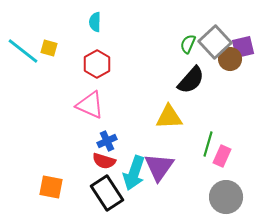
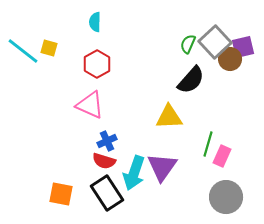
purple triangle: moved 3 px right
orange square: moved 10 px right, 7 px down
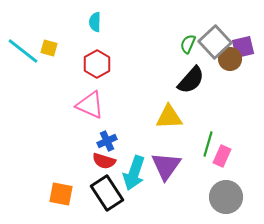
purple triangle: moved 4 px right, 1 px up
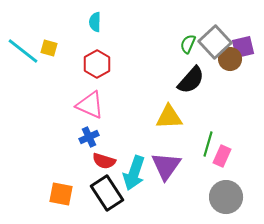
blue cross: moved 18 px left, 4 px up
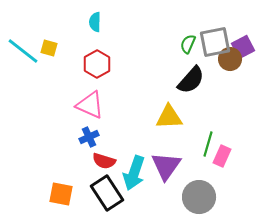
gray square: rotated 32 degrees clockwise
purple square: rotated 15 degrees counterclockwise
gray circle: moved 27 px left
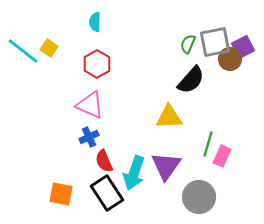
yellow square: rotated 18 degrees clockwise
red semicircle: rotated 50 degrees clockwise
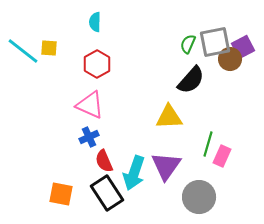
yellow square: rotated 30 degrees counterclockwise
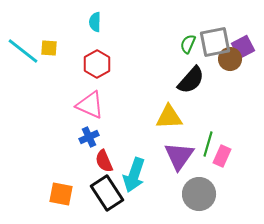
purple triangle: moved 13 px right, 10 px up
cyan arrow: moved 2 px down
gray circle: moved 3 px up
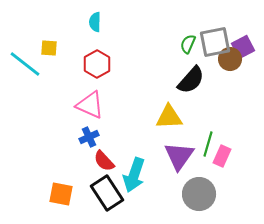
cyan line: moved 2 px right, 13 px down
red semicircle: rotated 20 degrees counterclockwise
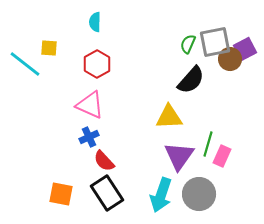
purple square: moved 2 px right, 2 px down
cyan arrow: moved 27 px right, 20 px down
